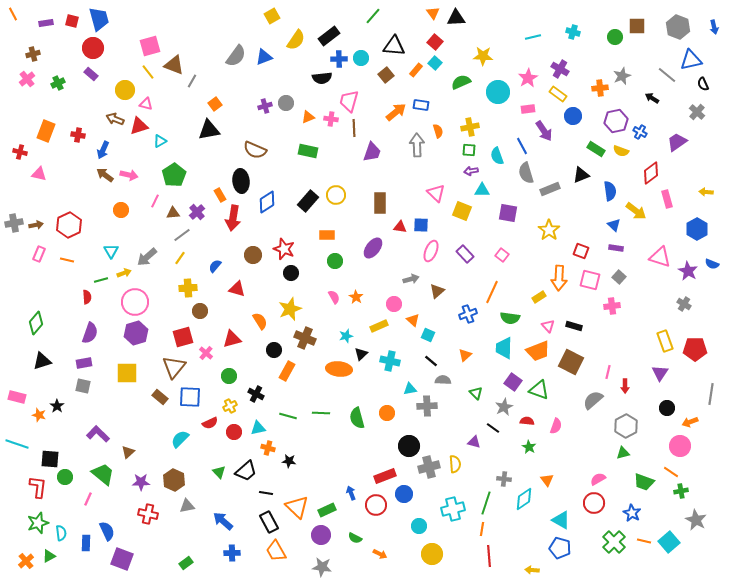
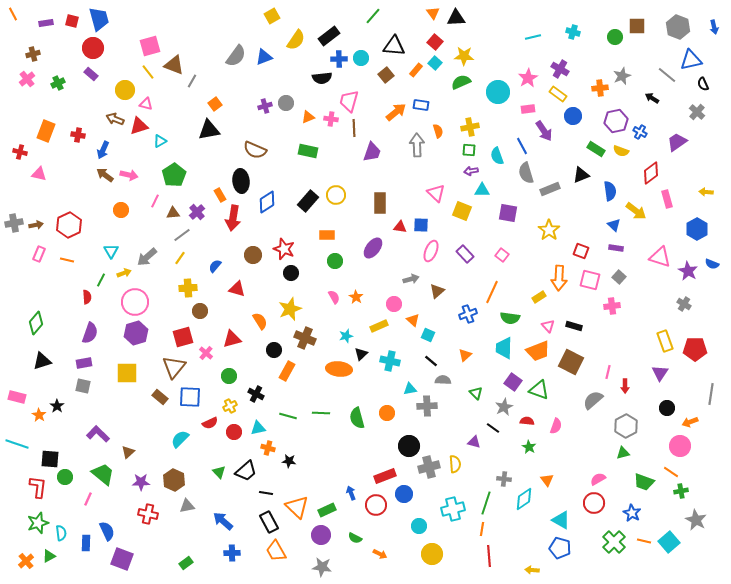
yellow star at (483, 56): moved 19 px left
green line at (101, 280): rotated 48 degrees counterclockwise
orange star at (39, 415): rotated 16 degrees clockwise
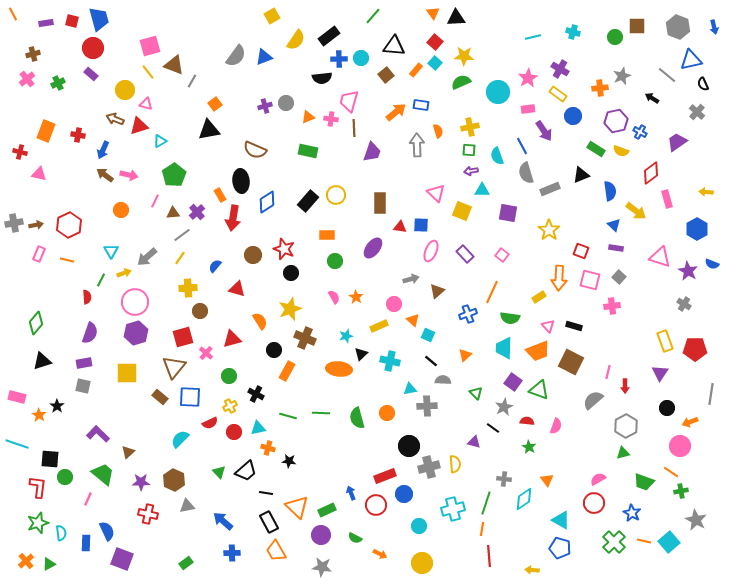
yellow circle at (432, 554): moved 10 px left, 9 px down
green triangle at (49, 556): moved 8 px down
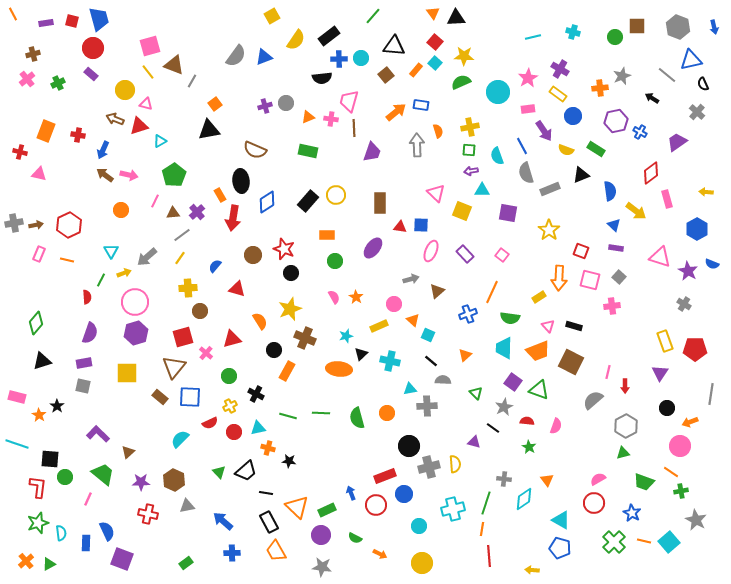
yellow semicircle at (621, 151): moved 55 px left, 1 px up
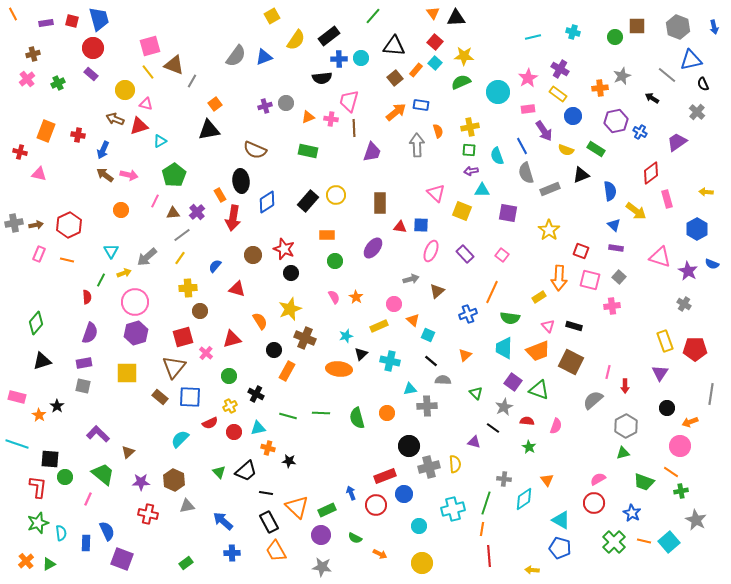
brown square at (386, 75): moved 9 px right, 3 px down
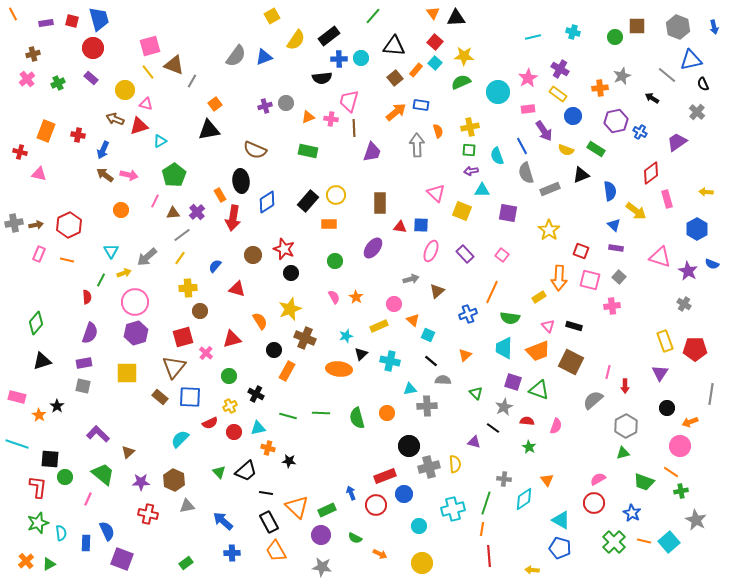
purple rectangle at (91, 74): moved 4 px down
orange rectangle at (327, 235): moved 2 px right, 11 px up
purple square at (513, 382): rotated 18 degrees counterclockwise
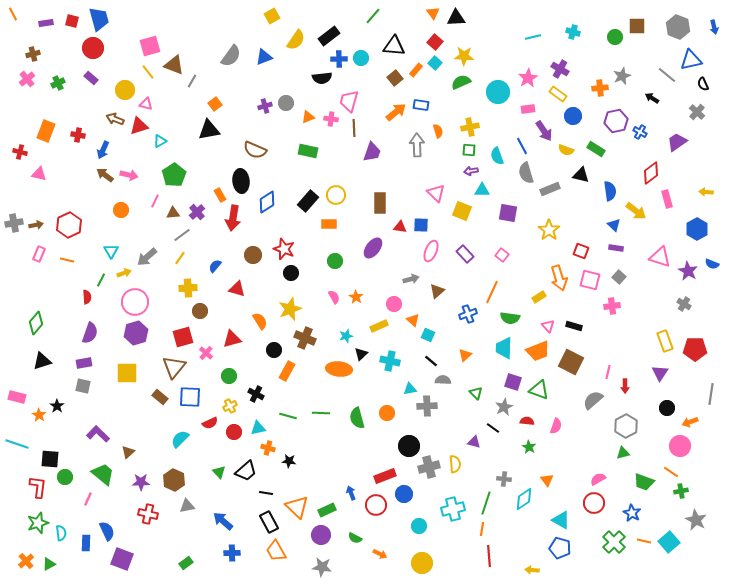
gray semicircle at (236, 56): moved 5 px left
black triangle at (581, 175): rotated 36 degrees clockwise
orange arrow at (559, 278): rotated 20 degrees counterclockwise
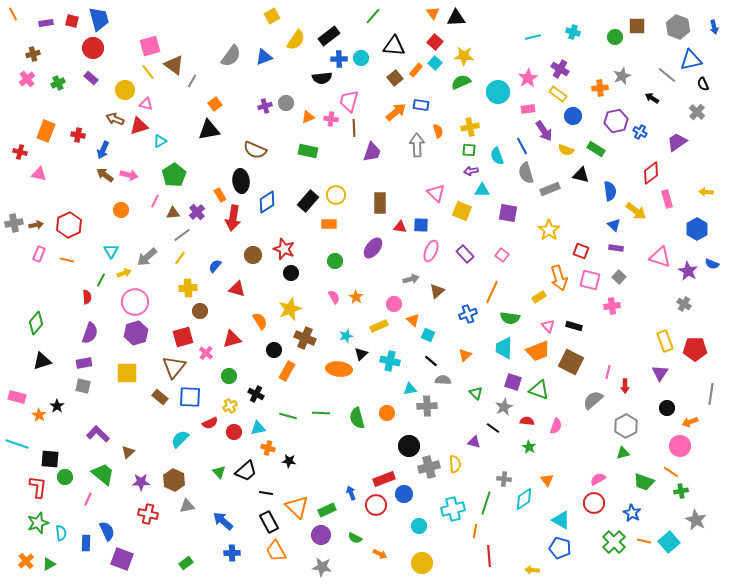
brown triangle at (174, 65): rotated 15 degrees clockwise
red rectangle at (385, 476): moved 1 px left, 3 px down
orange line at (482, 529): moved 7 px left, 2 px down
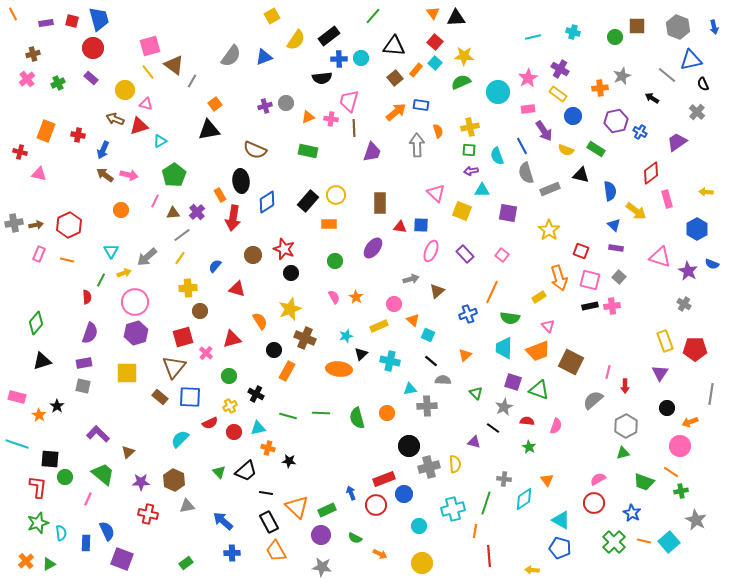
black rectangle at (574, 326): moved 16 px right, 20 px up; rotated 28 degrees counterclockwise
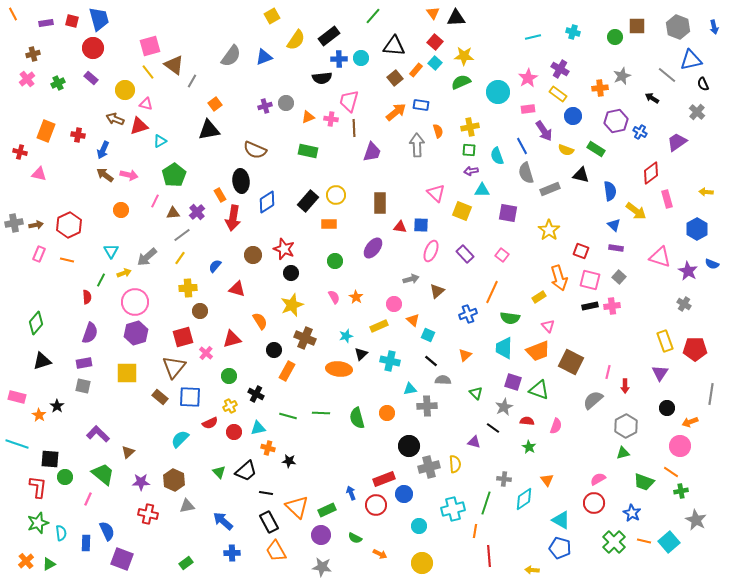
yellow star at (290, 309): moved 2 px right, 4 px up
